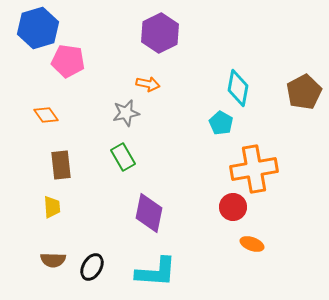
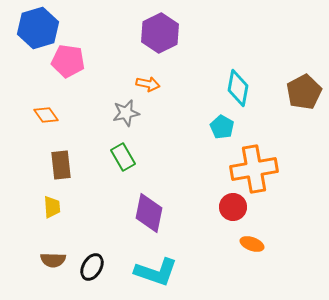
cyan pentagon: moved 1 px right, 4 px down
cyan L-shape: rotated 15 degrees clockwise
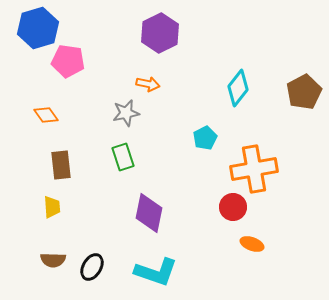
cyan diamond: rotated 27 degrees clockwise
cyan pentagon: moved 17 px left, 11 px down; rotated 15 degrees clockwise
green rectangle: rotated 12 degrees clockwise
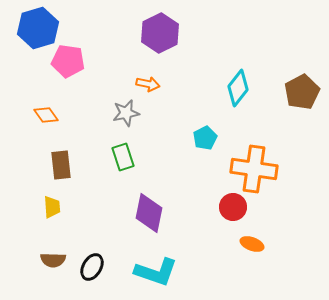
brown pentagon: moved 2 px left
orange cross: rotated 18 degrees clockwise
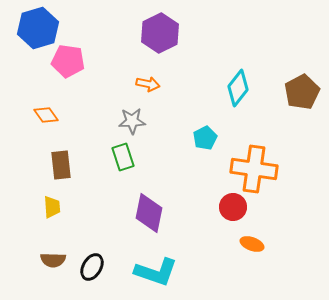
gray star: moved 6 px right, 8 px down; rotated 8 degrees clockwise
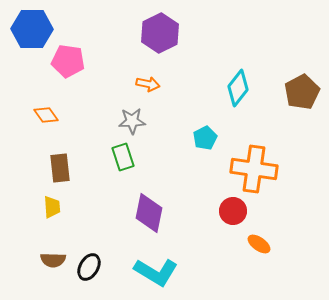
blue hexagon: moved 6 px left, 1 px down; rotated 18 degrees clockwise
brown rectangle: moved 1 px left, 3 px down
red circle: moved 4 px down
orange ellipse: moved 7 px right; rotated 15 degrees clockwise
black ellipse: moved 3 px left
cyan L-shape: rotated 12 degrees clockwise
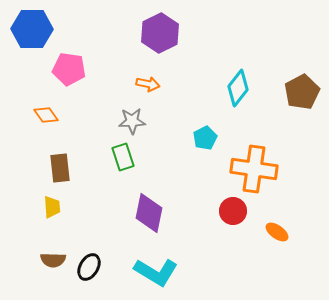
pink pentagon: moved 1 px right, 8 px down
orange ellipse: moved 18 px right, 12 px up
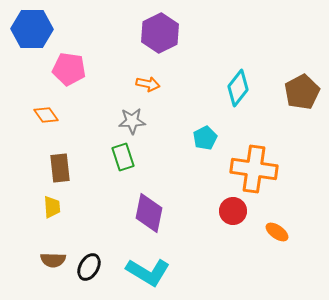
cyan L-shape: moved 8 px left
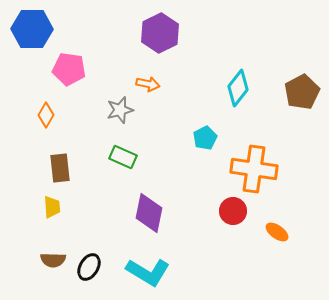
orange diamond: rotated 65 degrees clockwise
gray star: moved 12 px left, 11 px up; rotated 12 degrees counterclockwise
green rectangle: rotated 48 degrees counterclockwise
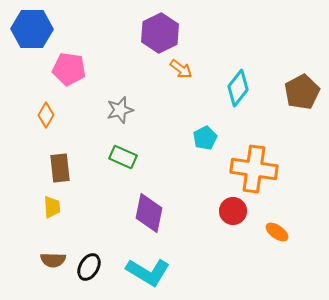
orange arrow: moved 33 px right, 15 px up; rotated 25 degrees clockwise
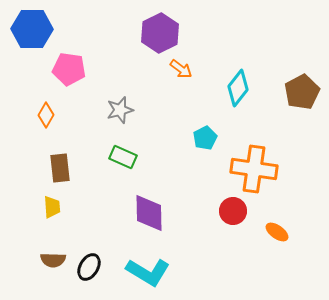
purple diamond: rotated 12 degrees counterclockwise
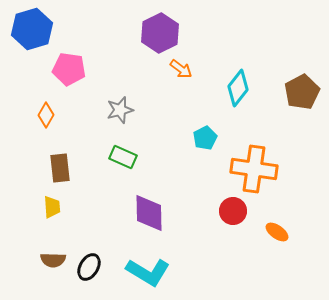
blue hexagon: rotated 18 degrees counterclockwise
